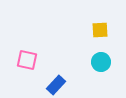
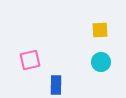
pink square: moved 3 px right; rotated 25 degrees counterclockwise
blue rectangle: rotated 42 degrees counterclockwise
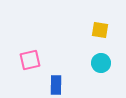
yellow square: rotated 12 degrees clockwise
cyan circle: moved 1 px down
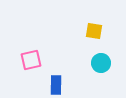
yellow square: moved 6 px left, 1 px down
pink square: moved 1 px right
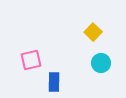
yellow square: moved 1 px left, 1 px down; rotated 36 degrees clockwise
blue rectangle: moved 2 px left, 3 px up
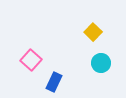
pink square: rotated 35 degrees counterclockwise
blue rectangle: rotated 24 degrees clockwise
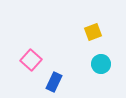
yellow square: rotated 24 degrees clockwise
cyan circle: moved 1 px down
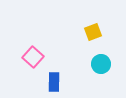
pink square: moved 2 px right, 3 px up
blue rectangle: rotated 24 degrees counterclockwise
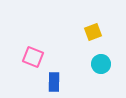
pink square: rotated 20 degrees counterclockwise
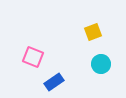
blue rectangle: rotated 54 degrees clockwise
